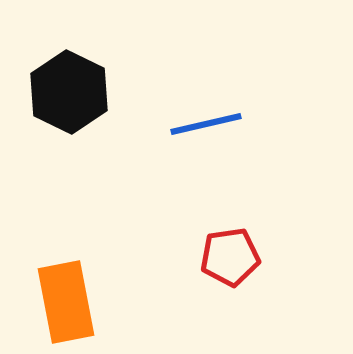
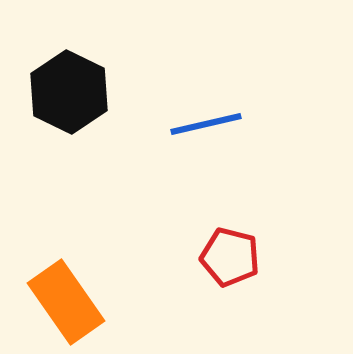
red pentagon: rotated 22 degrees clockwise
orange rectangle: rotated 24 degrees counterclockwise
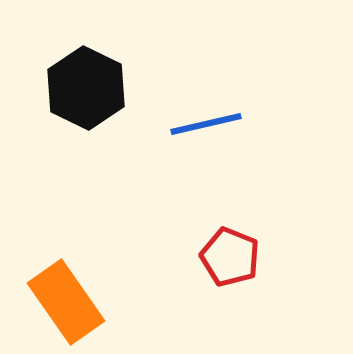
black hexagon: moved 17 px right, 4 px up
red pentagon: rotated 8 degrees clockwise
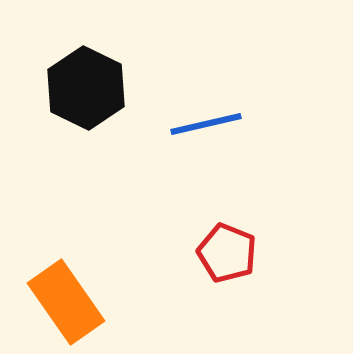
red pentagon: moved 3 px left, 4 px up
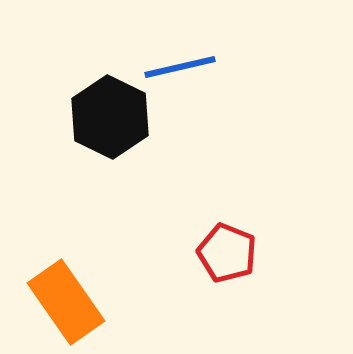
black hexagon: moved 24 px right, 29 px down
blue line: moved 26 px left, 57 px up
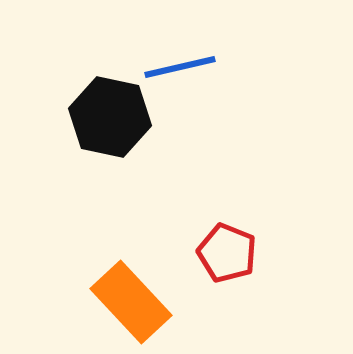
black hexagon: rotated 14 degrees counterclockwise
orange rectangle: moved 65 px right; rotated 8 degrees counterclockwise
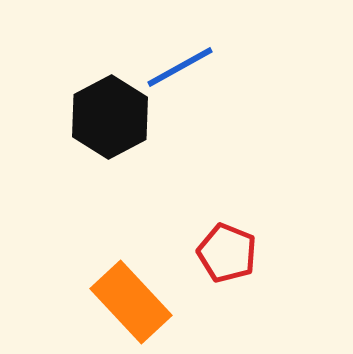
blue line: rotated 16 degrees counterclockwise
black hexagon: rotated 20 degrees clockwise
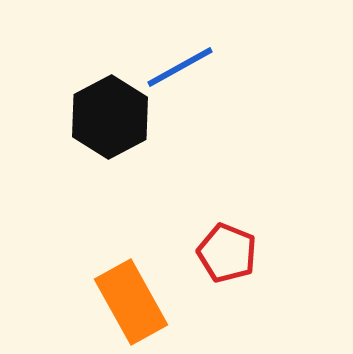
orange rectangle: rotated 14 degrees clockwise
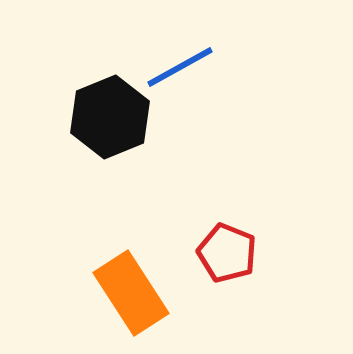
black hexagon: rotated 6 degrees clockwise
orange rectangle: moved 9 px up; rotated 4 degrees counterclockwise
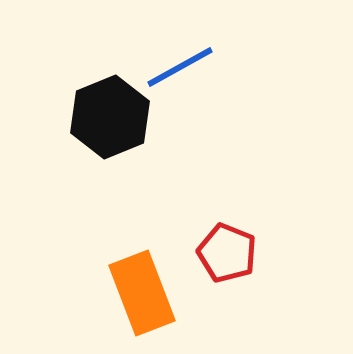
orange rectangle: moved 11 px right; rotated 12 degrees clockwise
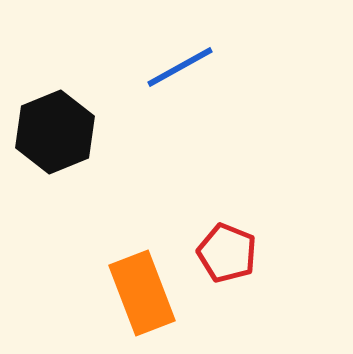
black hexagon: moved 55 px left, 15 px down
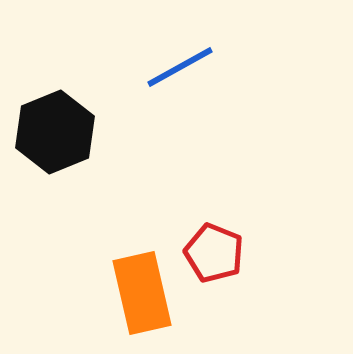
red pentagon: moved 13 px left
orange rectangle: rotated 8 degrees clockwise
